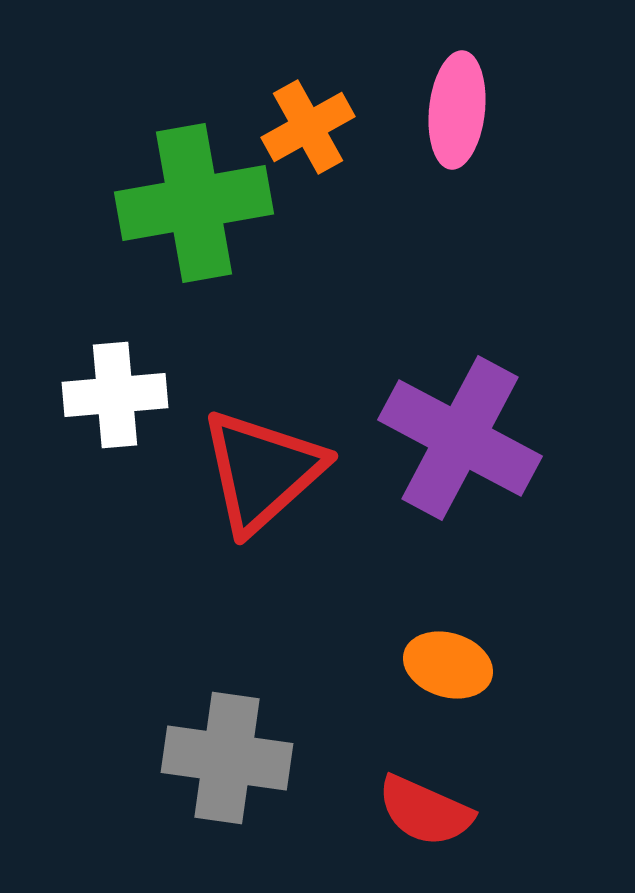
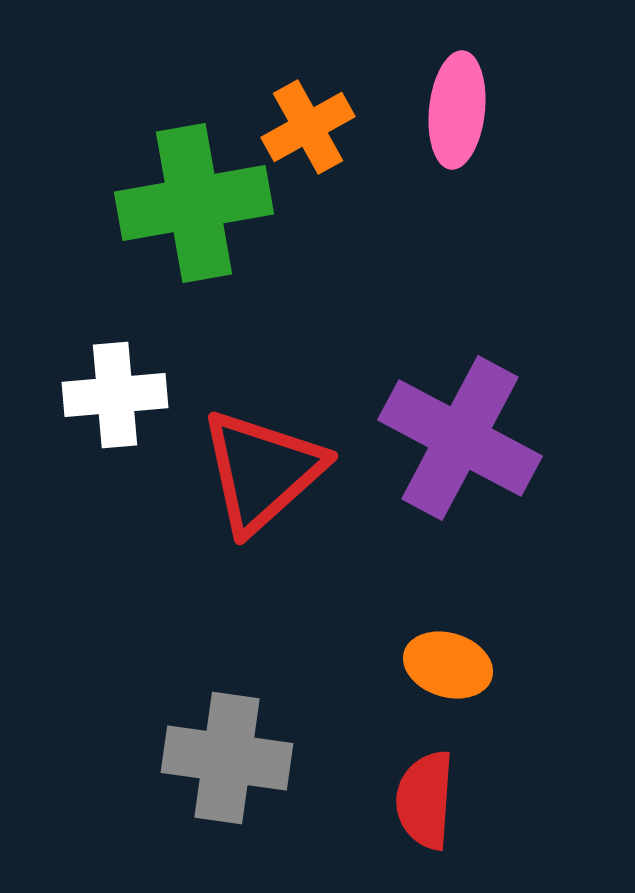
red semicircle: moved 11 px up; rotated 70 degrees clockwise
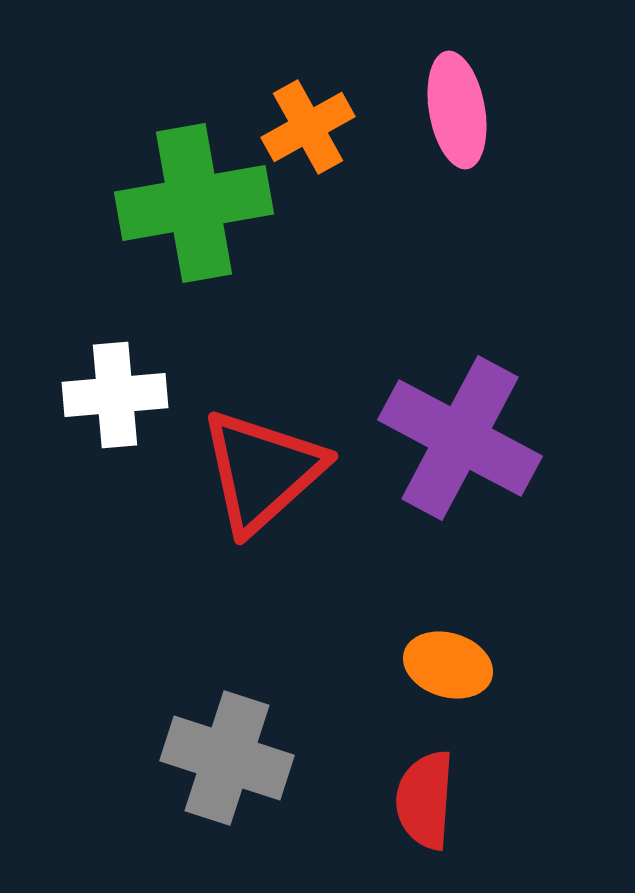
pink ellipse: rotated 16 degrees counterclockwise
gray cross: rotated 10 degrees clockwise
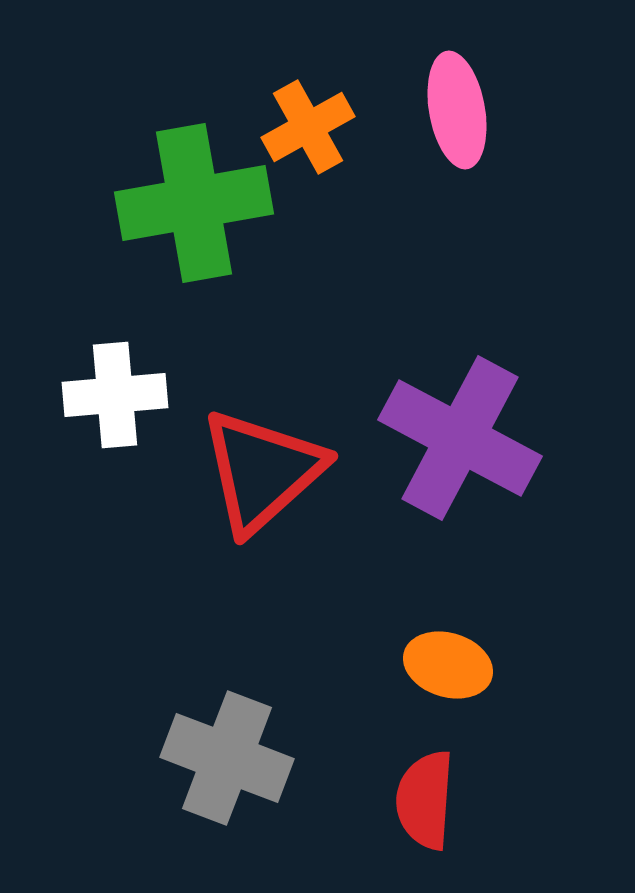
gray cross: rotated 3 degrees clockwise
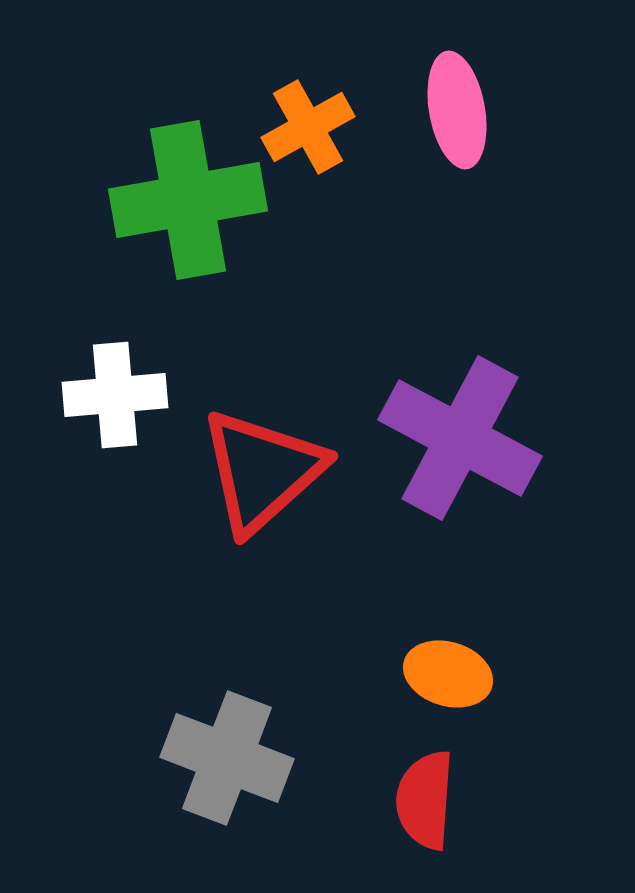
green cross: moved 6 px left, 3 px up
orange ellipse: moved 9 px down
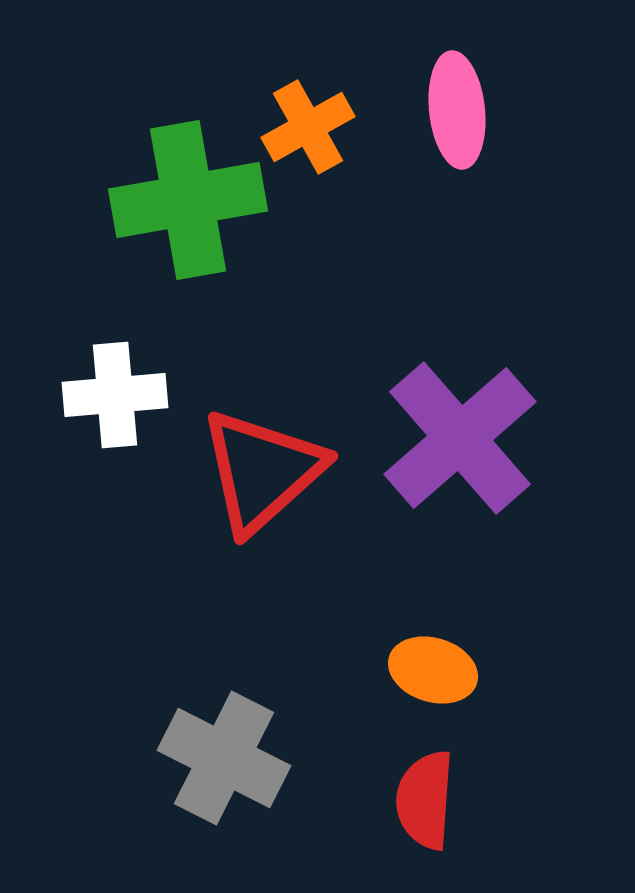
pink ellipse: rotated 4 degrees clockwise
purple cross: rotated 21 degrees clockwise
orange ellipse: moved 15 px left, 4 px up
gray cross: moved 3 px left; rotated 6 degrees clockwise
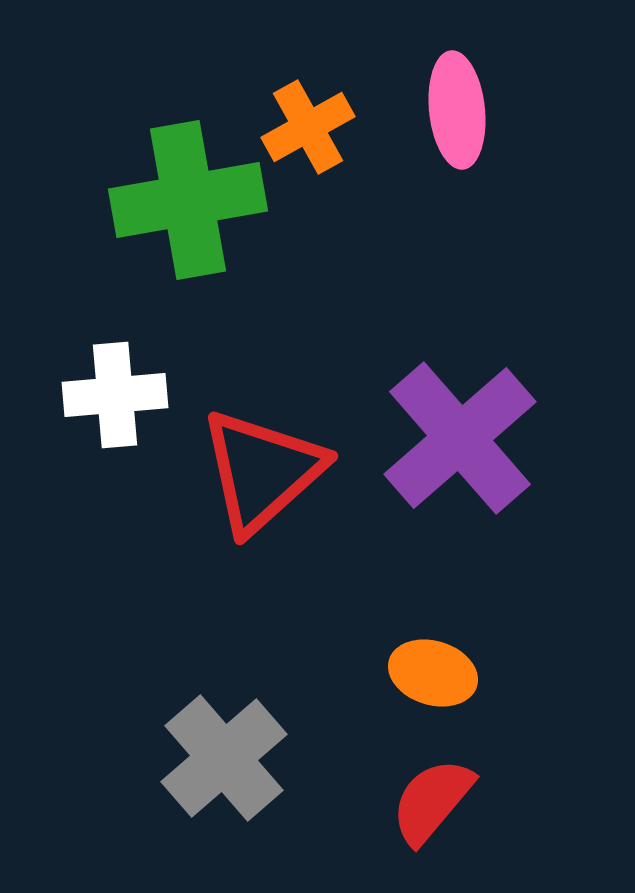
orange ellipse: moved 3 px down
gray cross: rotated 22 degrees clockwise
red semicircle: moved 7 px right, 1 px down; rotated 36 degrees clockwise
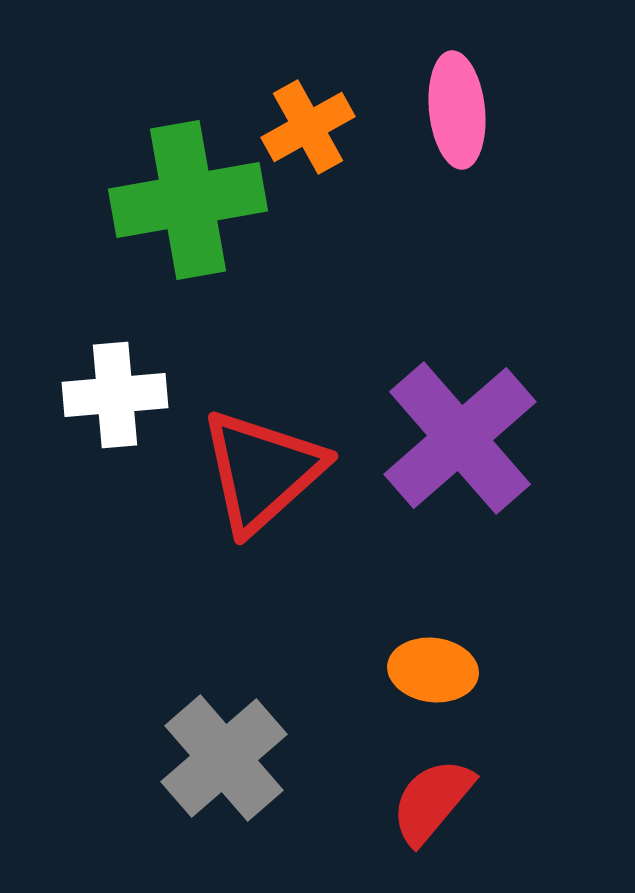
orange ellipse: moved 3 px up; rotated 10 degrees counterclockwise
